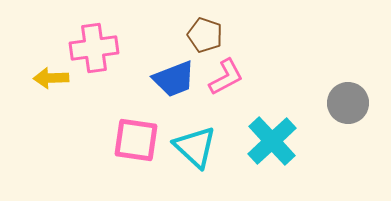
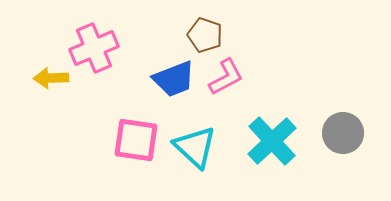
pink cross: rotated 15 degrees counterclockwise
gray circle: moved 5 px left, 30 px down
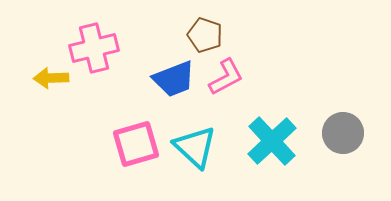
pink cross: rotated 9 degrees clockwise
pink square: moved 4 px down; rotated 24 degrees counterclockwise
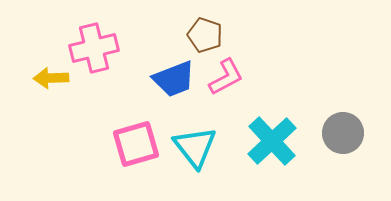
cyan triangle: rotated 9 degrees clockwise
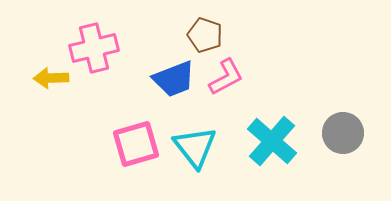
cyan cross: rotated 6 degrees counterclockwise
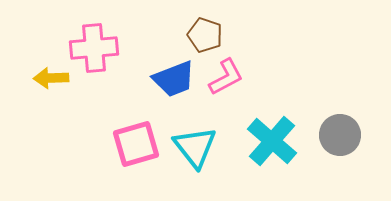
pink cross: rotated 9 degrees clockwise
gray circle: moved 3 px left, 2 px down
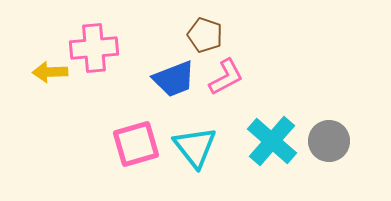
yellow arrow: moved 1 px left, 6 px up
gray circle: moved 11 px left, 6 px down
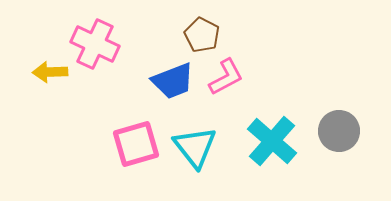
brown pentagon: moved 3 px left; rotated 8 degrees clockwise
pink cross: moved 1 px right, 4 px up; rotated 30 degrees clockwise
blue trapezoid: moved 1 px left, 2 px down
gray circle: moved 10 px right, 10 px up
